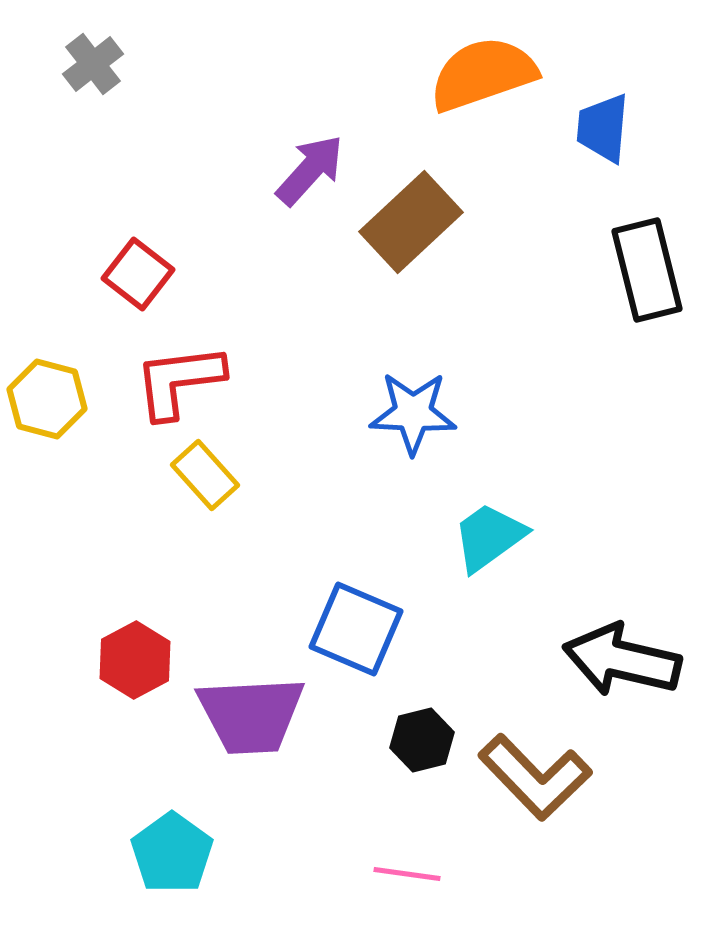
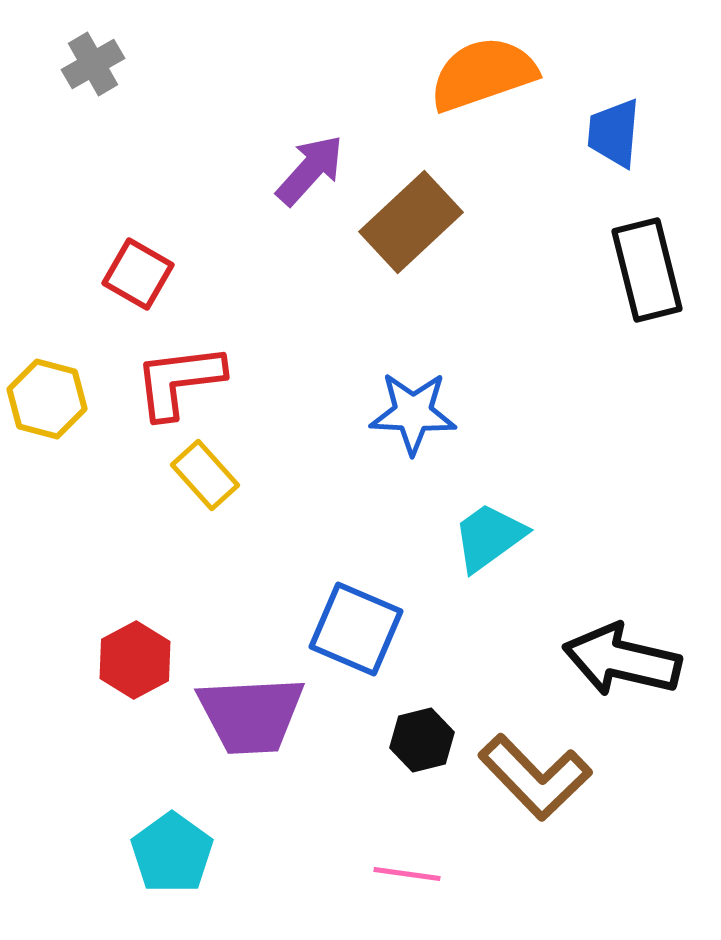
gray cross: rotated 8 degrees clockwise
blue trapezoid: moved 11 px right, 5 px down
red square: rotated 8 degrees counterclockwise
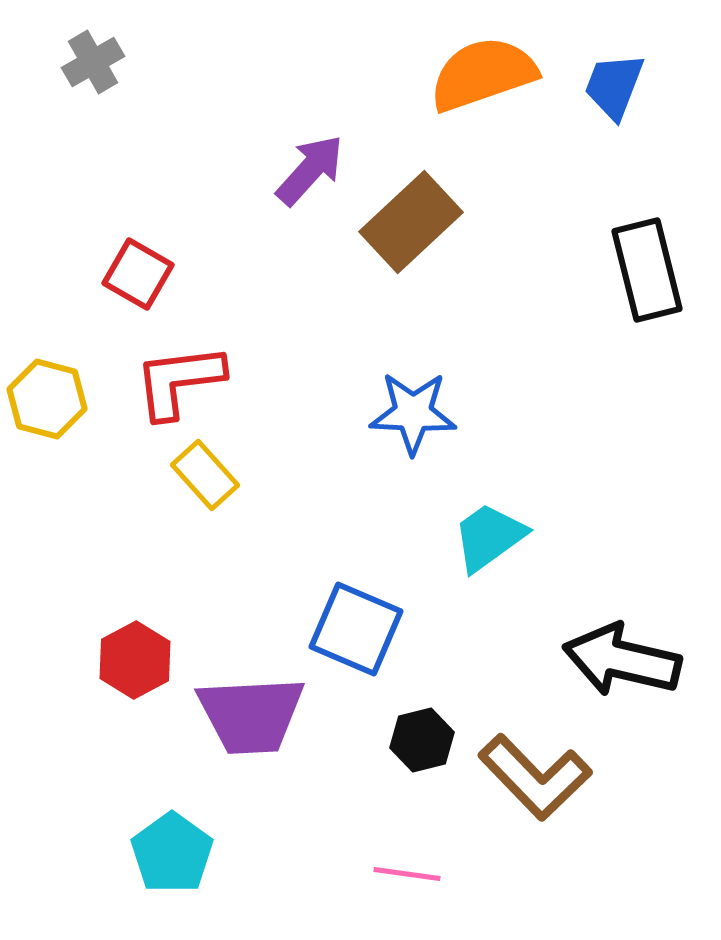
gray cross: moved 2 px up
blue trapezoid: moved 47 px up; rotated 16 degrees clockwise
